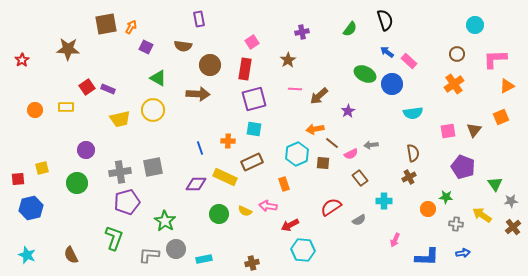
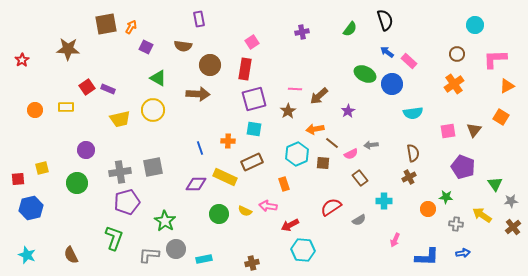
brown star at (288, 60): moved 51 px down
orange square at (501, 117): rotated 35 degrees counterclockwise
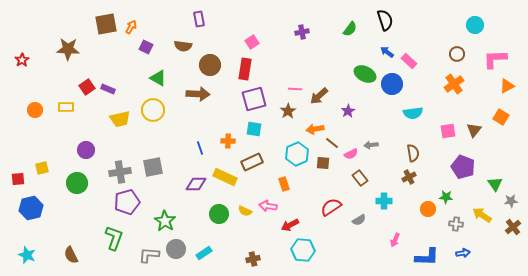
cyan rectangle at (204, 259): moved 6 px up; rotated 21 degrees counterclockwise
brown cross at (252, 263): moved 1 px right, 4 px up
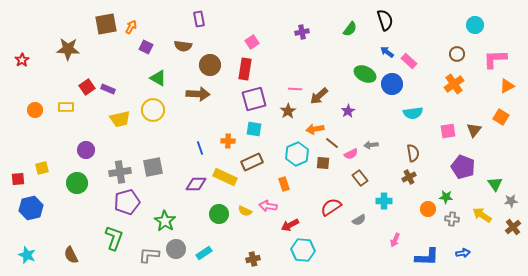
gray cross at (456, 224): moved 4 px left, 5 px up
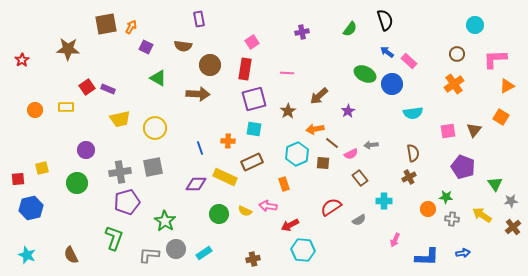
pink line at (295, 89): moved 8 px left, 16 px up
yellow circle at (153, 110): moved 2 px right, 18 px down
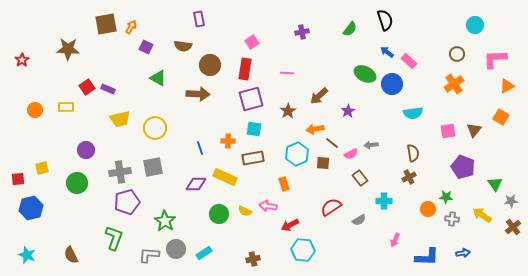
purple square at (254, 99): moved 3 px left
brown rectangle at (252, 162): moved 1 px right, 4 px up; rotated 15 degrees clockwise
